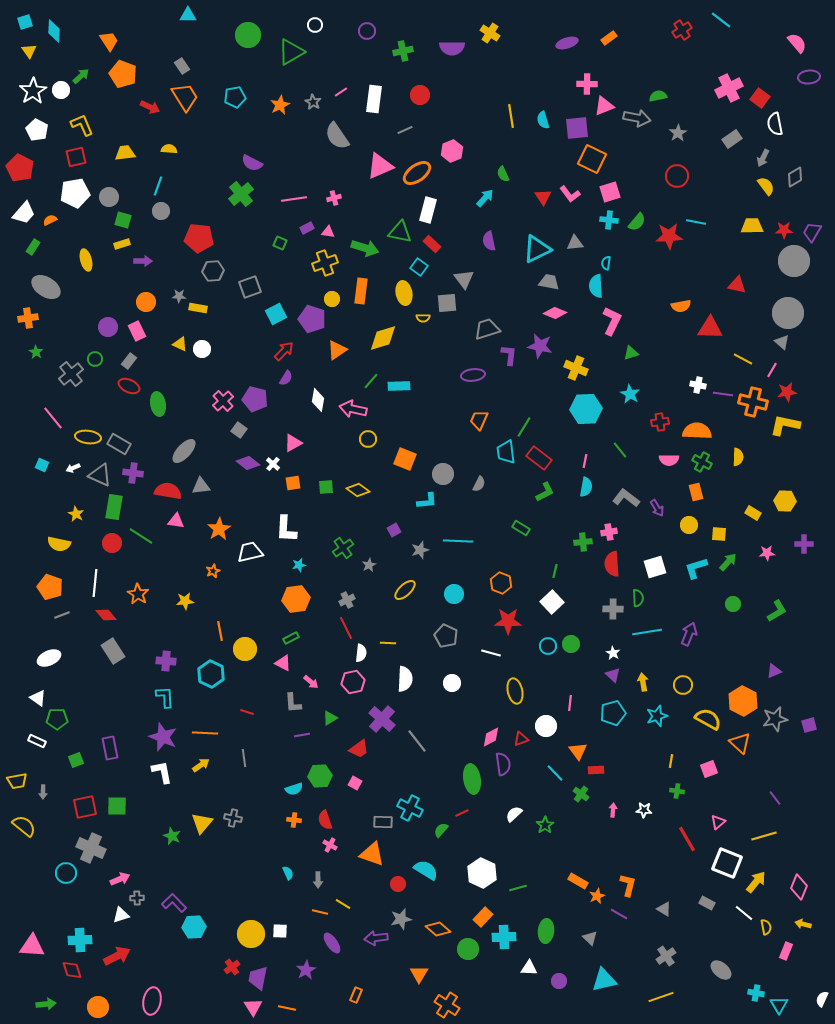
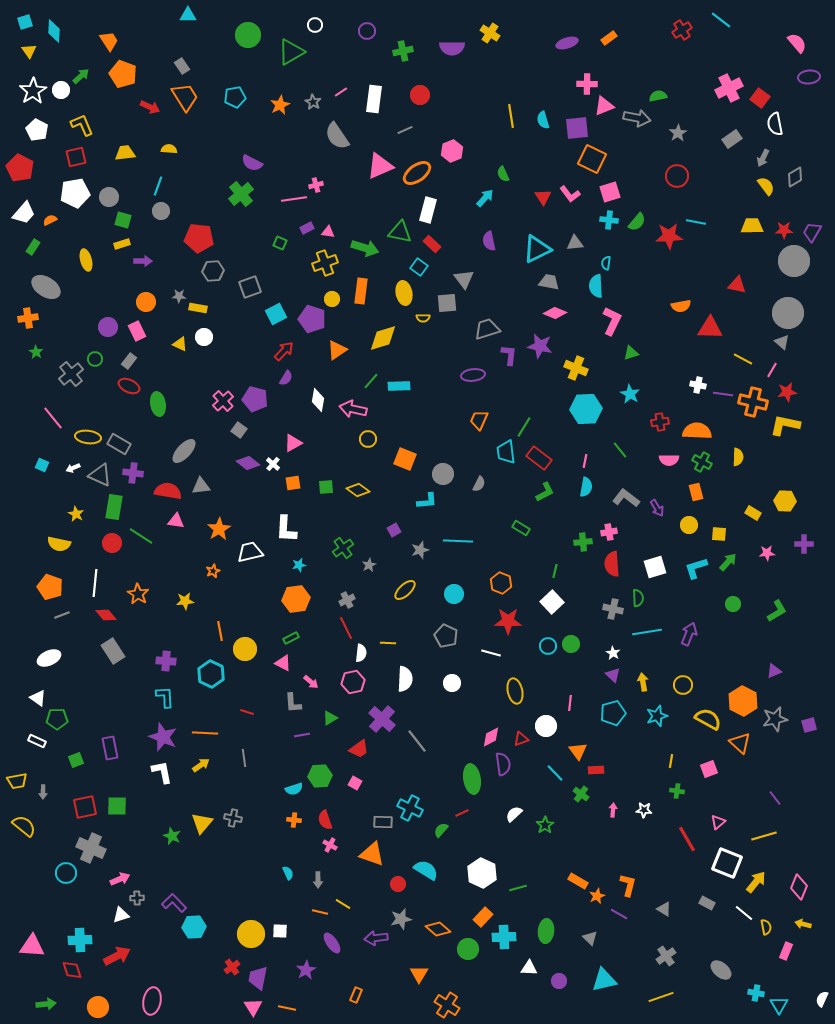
pink cross at (334, 198): moved 18 px left, 13 px up
white circle at (202, 349): moved 2 px right, 12 px up
gray cross at (613, 609): rotated 12 degrees clockwise
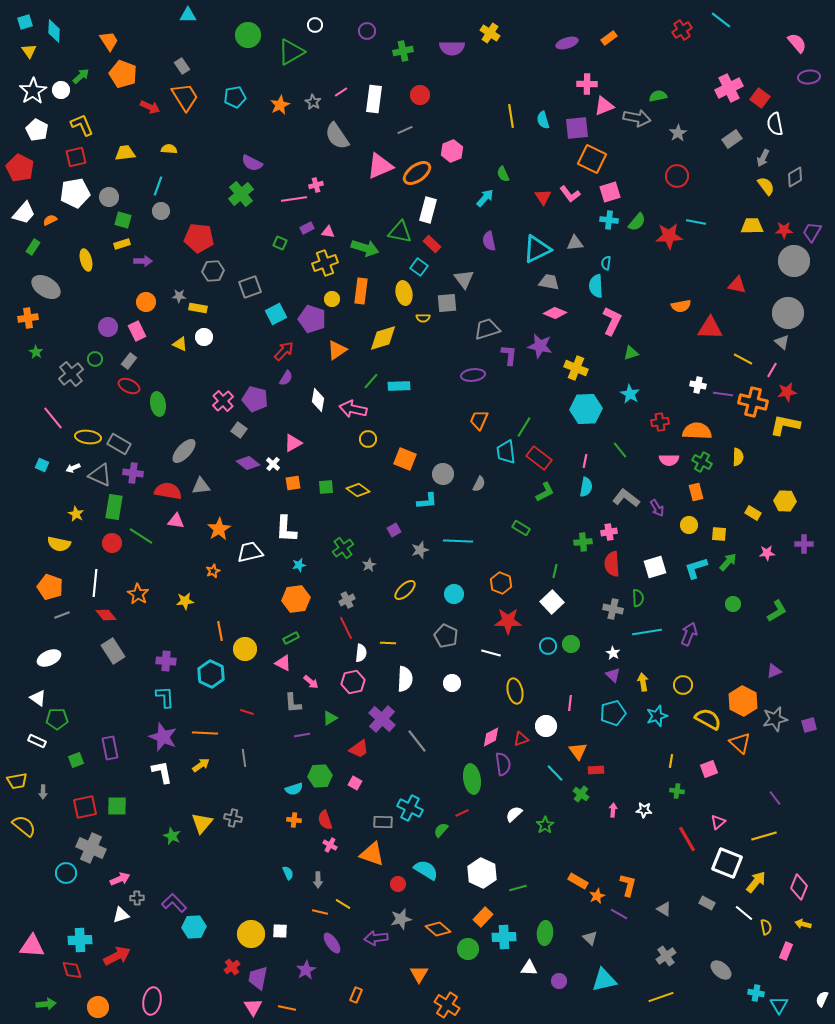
green ellipse at (546, 931): moved 1 px left, 2 px down
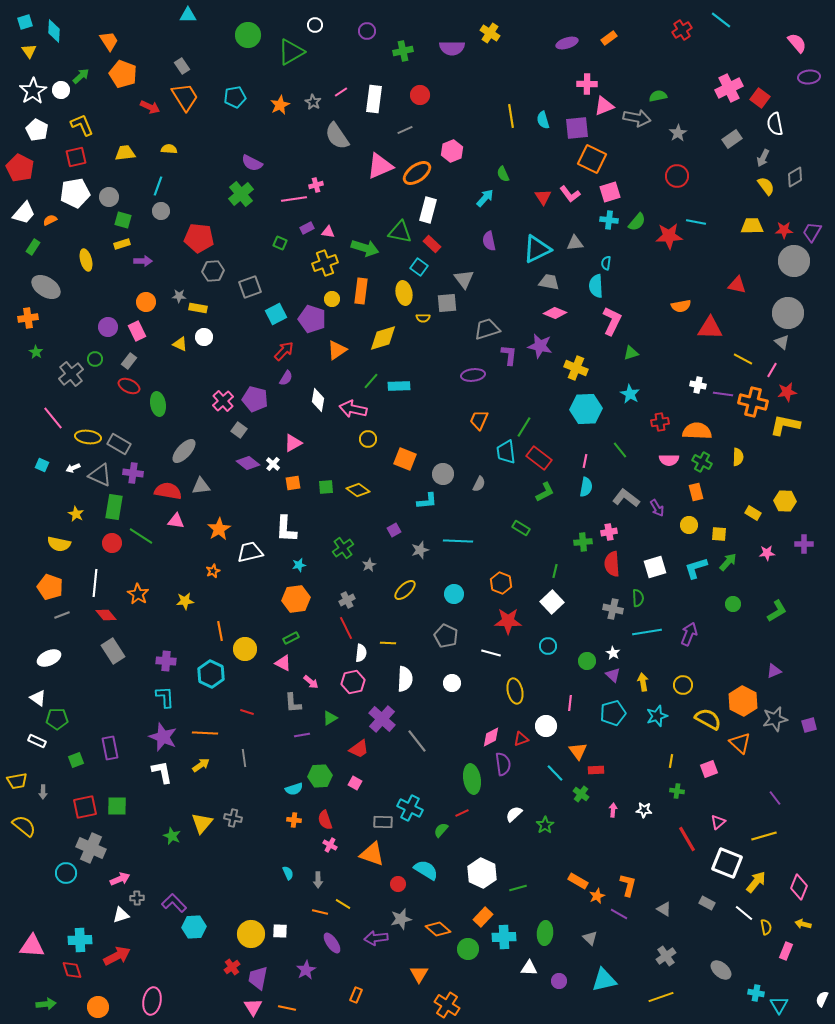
green circle at (571, 644): moved 16 px right, 17 px down
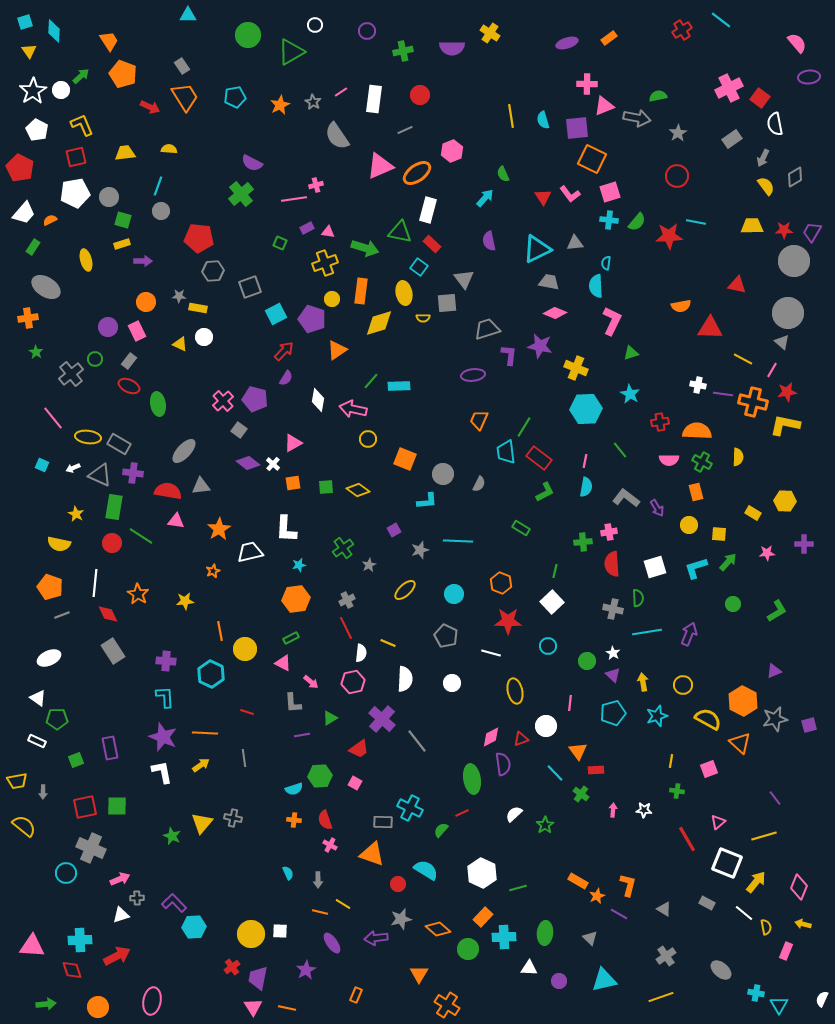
yellow diamond at (383, 338): moved 4 px left, 15 px up
red diamond at (106, 615): moved 2 px right, 1 px up; rotated 15 degrees clockwise
yellow line at (388, 643): rotated 21 degrees clockwise
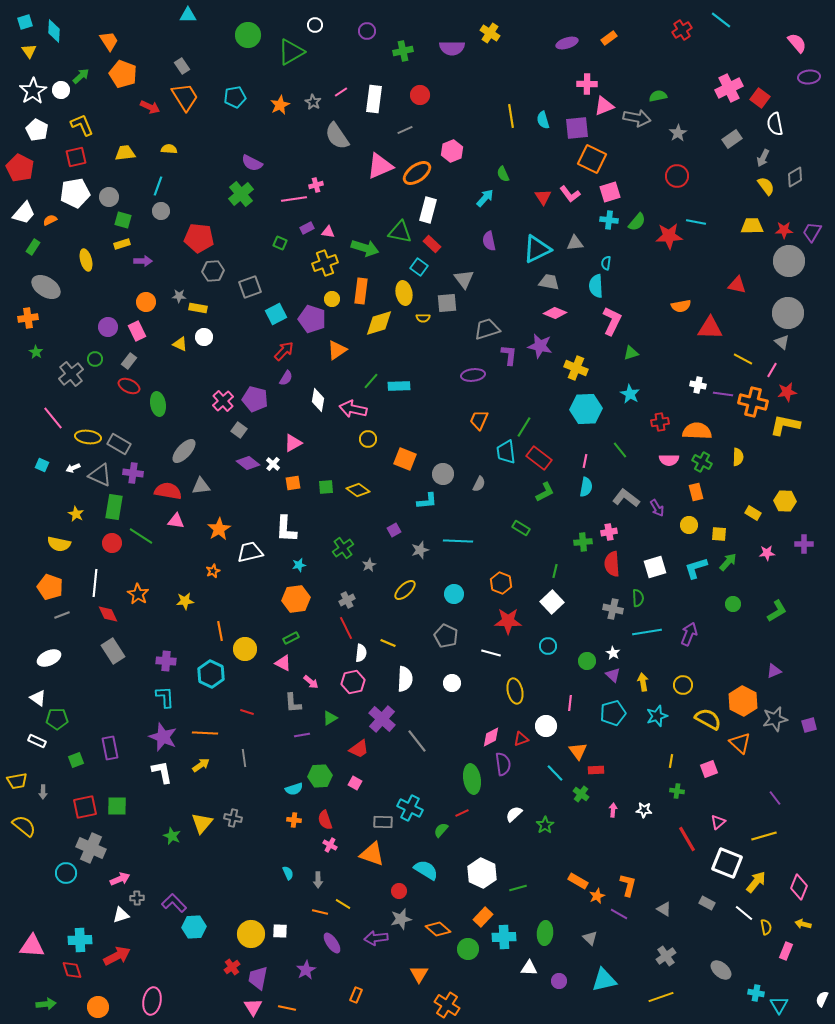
gray circle at (794, 261): moved 5 px left
red circle at (398, 884): moved 1 px right, 7 px down
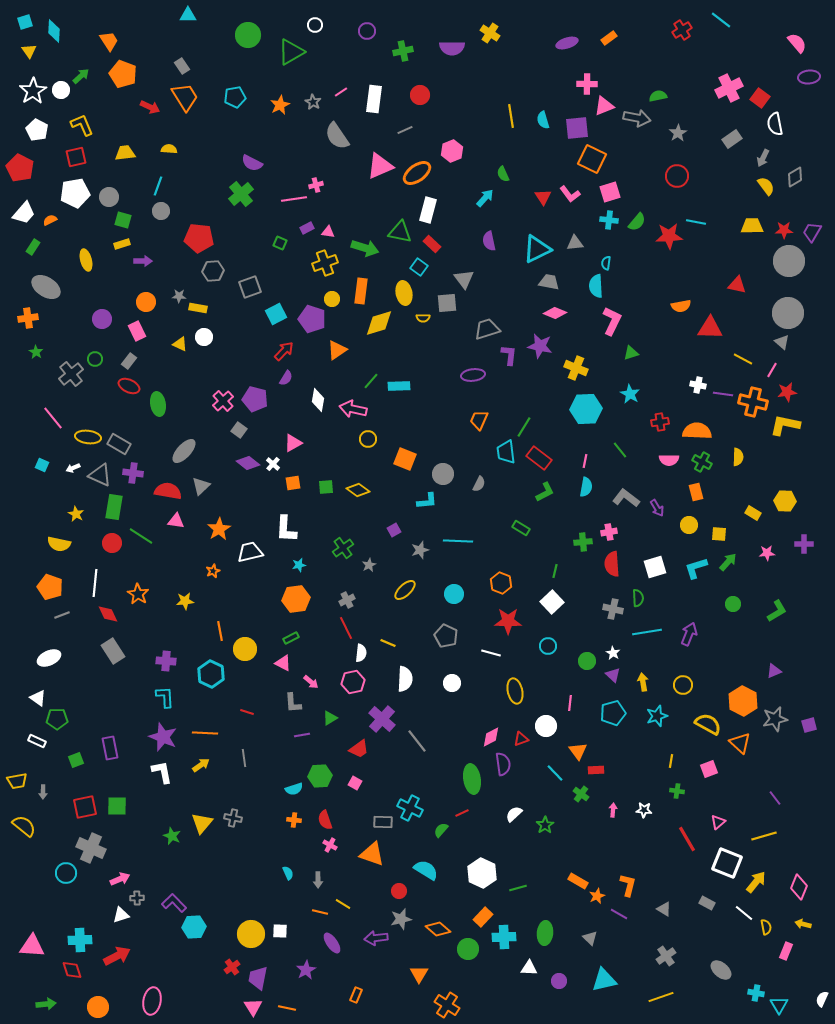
purple circle at (108, 327): moved 6 px left, 8 px up
gray triangle at (201, 486): rotated 36 degrees counterclockwise
yellow semicircle at (708, 719): moved 5 px down
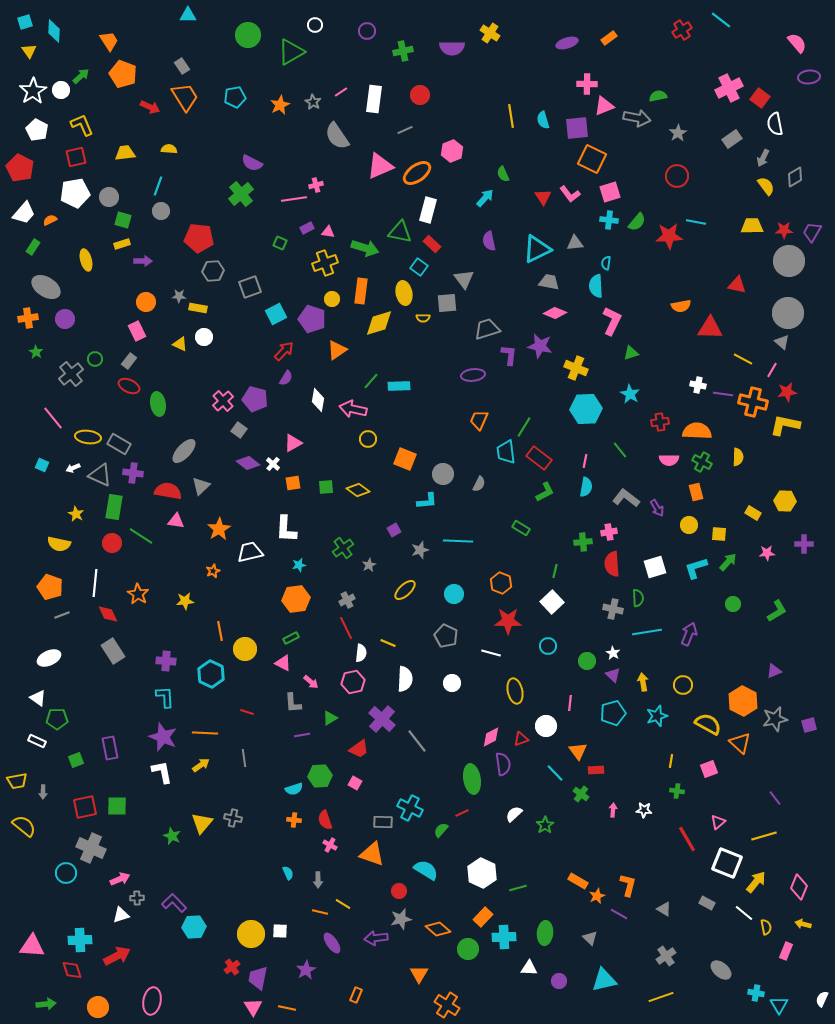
purple circle at (102, 319): moved 37 px left
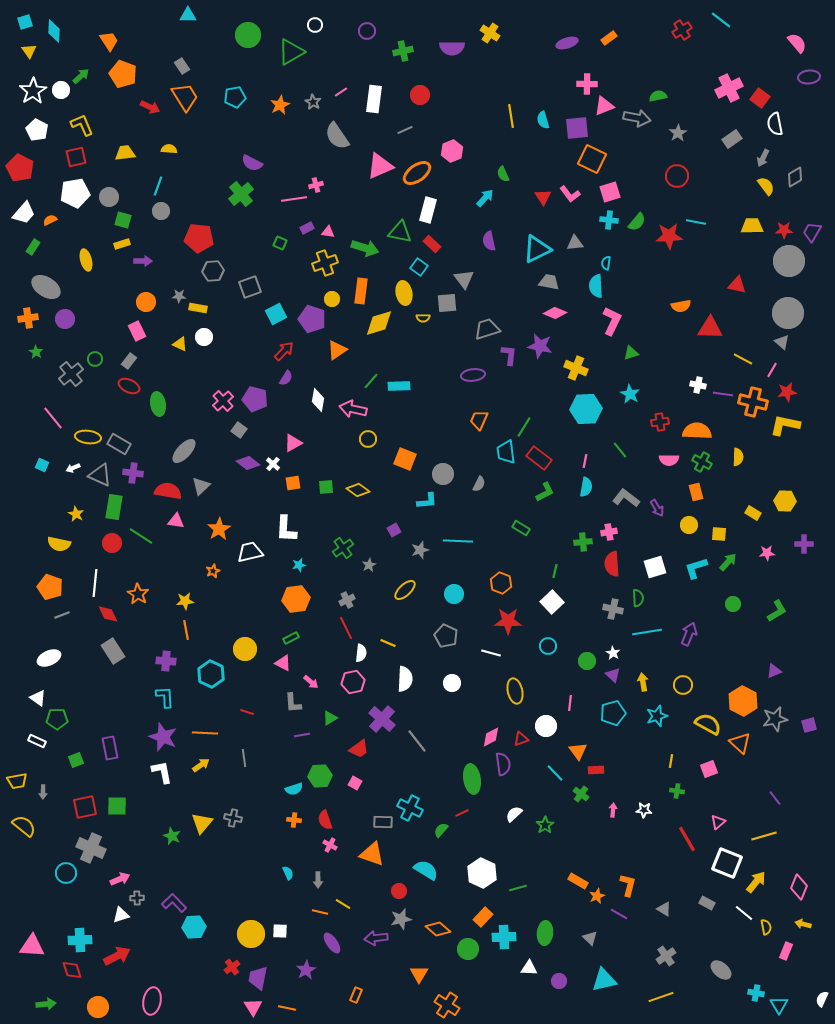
orange line at (220, 631): moved 34 px left, 1 px up
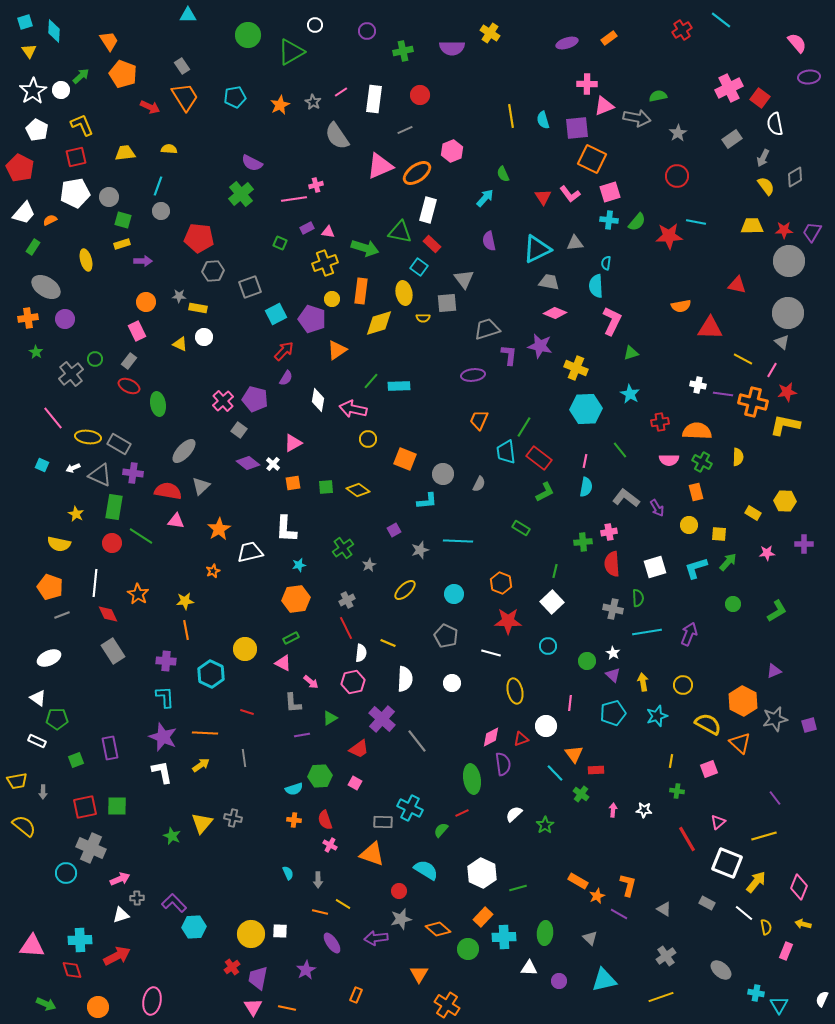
orange triangle at (578, 751): moved 4 px left, 3 px down
green arrow at (46, 1004): rotated 30 degrees clockwise
